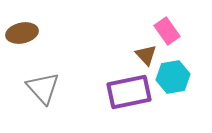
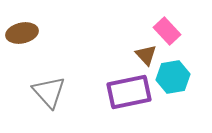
pink rectangle: rotated 8 degrees counterclockwise
gray triangle: moved 6 px right, 4 px down
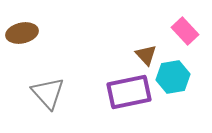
pink rectangle: moved 18 px right
gray triangle: moved 1 px left, 1 px down
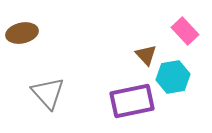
purple rectangle: moved 3 px right, 9 px down
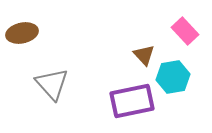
brown triangle: moved 2 px left
gray triangle: moved 4 px right, 9 px up
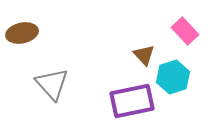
cyan hexagon: rotated 8 degrees counterclockwise
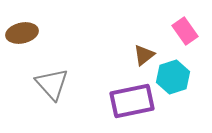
pink rectangle: rotated 8 degrees clockwise
brown triangle: rotated 35 degrees clockwise
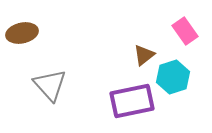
gray triangle: moved 2 px left, 1 px down
